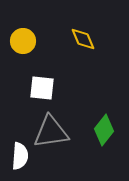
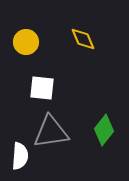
yellow circle: moved 3 px right, 1 px down
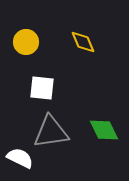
yellow diamond: moved 3 px down
green diamond: rotated 64 degrees counterclockwise
white semicircle: moved 2 px down; rotated 68 degrees counterclockwise
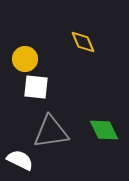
yellow circle: moved 1 px left, 17 px down
white square: moved 6 px left, 1 px up
white semicircle: moved 2 px down
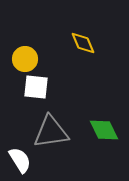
yellow diamond: moved 1 px down
white semicircle: rotated 32 degrees clockwise
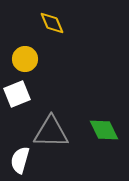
yellow diamond: moved 31 px left, 20 px up
white square: moved 19 px left, 7 px down; rotated 28 degrees counterclockwise
gray triangle: rotated 9 degrees clockwise
white semicircle: rotated 132 degrees counterclockwise
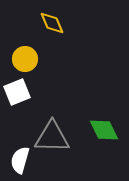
white square: moved 2 px up
gray triangle: moved 1 px right, 5 px down
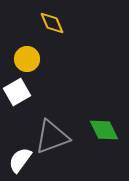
yellow circle: moved 2 px right
white square: rotated 8 degrees counterclockwise
gray triangle: rotated 21 degrees counterclockwise
white semicircle: rotated 20 degrees clockwise
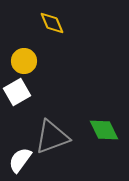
yellow circle: moved 3 px left, 2 px down
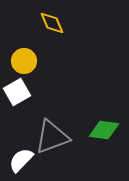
green diamond: rotated 56 degrees counterclockwise
white semicircle: moved 1 px right; rotated 8 degrees clockwise
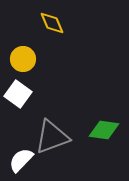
yellow circle: moved 1 px left, 2 px up
white square: moved 1 px right, 2 px down; rotated 24 degrees counterclockwise
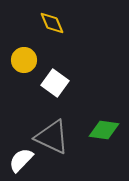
yellow circle: moved 1 px right, 1 px down
white square: moved 37 px right, 11 px up
gray triangle: rotated 45 degrees clockwise
